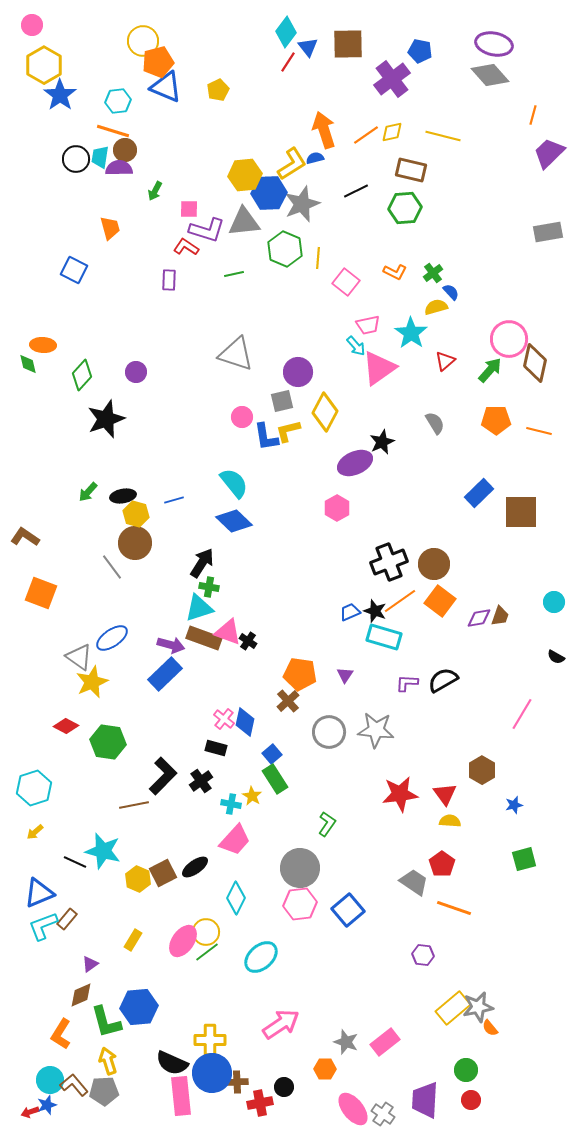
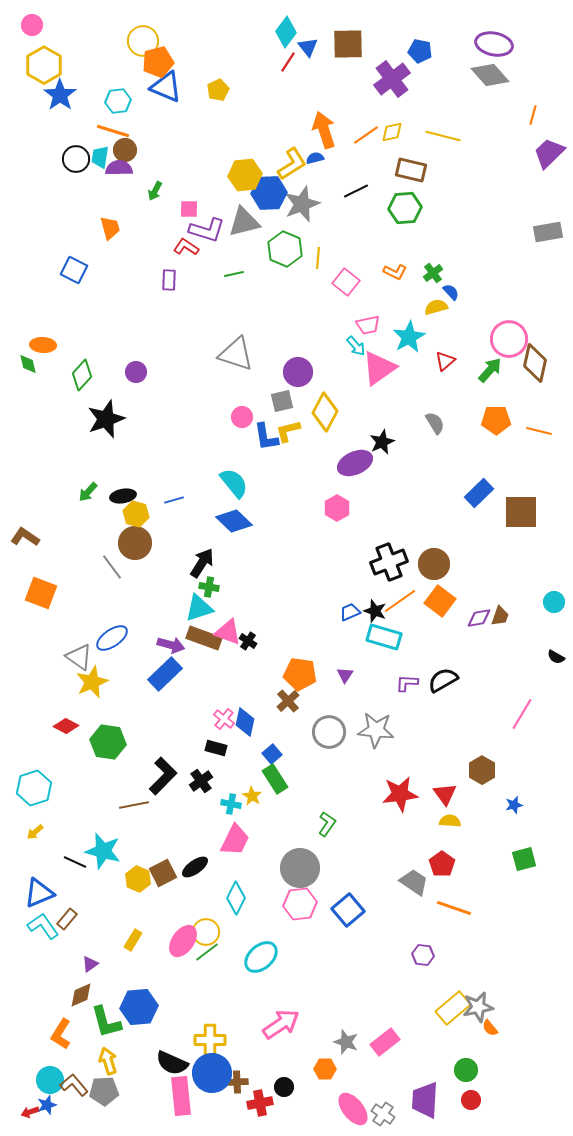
gray triangle at (244, 222): rotated 8 degrees counterclockwise
cyan star at (411, 333): moved 2 px left, 4 px down; rotated 8 degrees clockwise
pink trapezoid at (235, 840): rotated 16 degrees counterclockwise
cyan L-shape at (43, 926): rotated 76 degrees clockwise
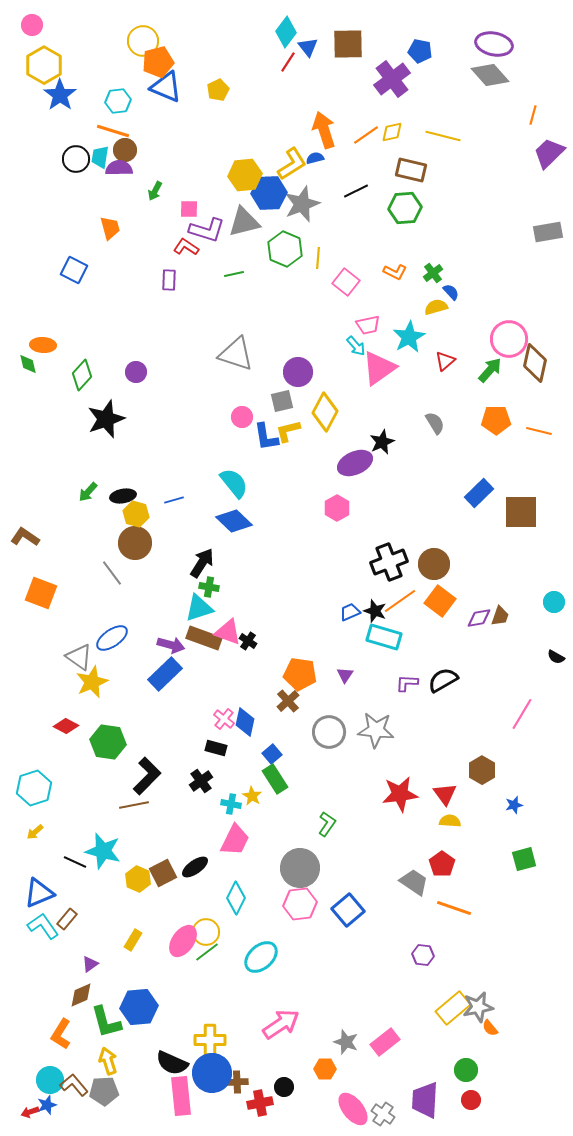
gray line at (112, 567): moved 6 px down
black L-shape at (163, 776): moved 16 px left
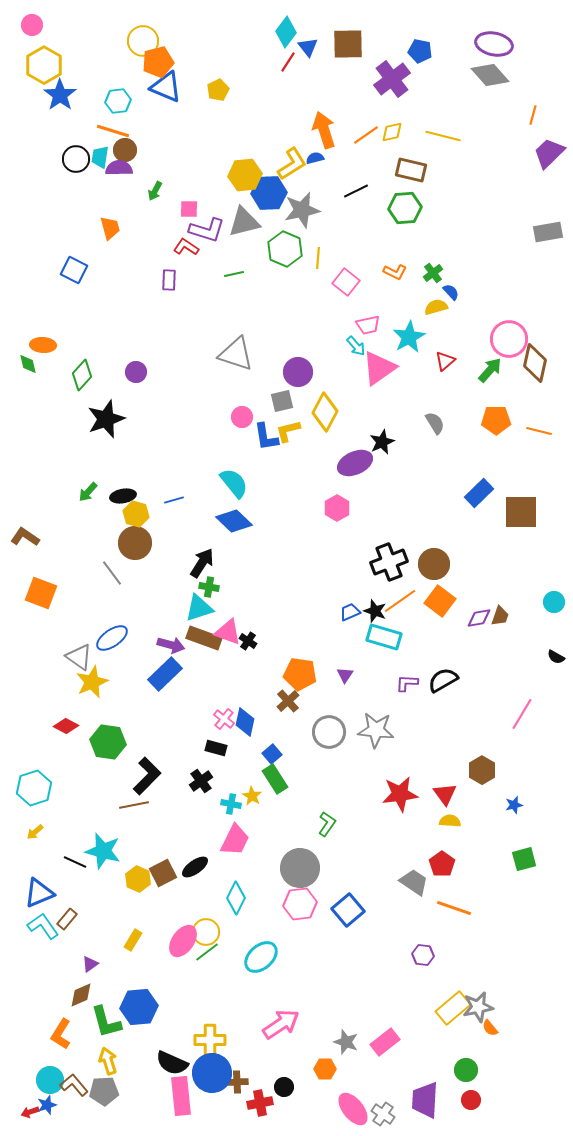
gray star at (302, 204): moved 6 px down; rotated 9 degrees clockwise
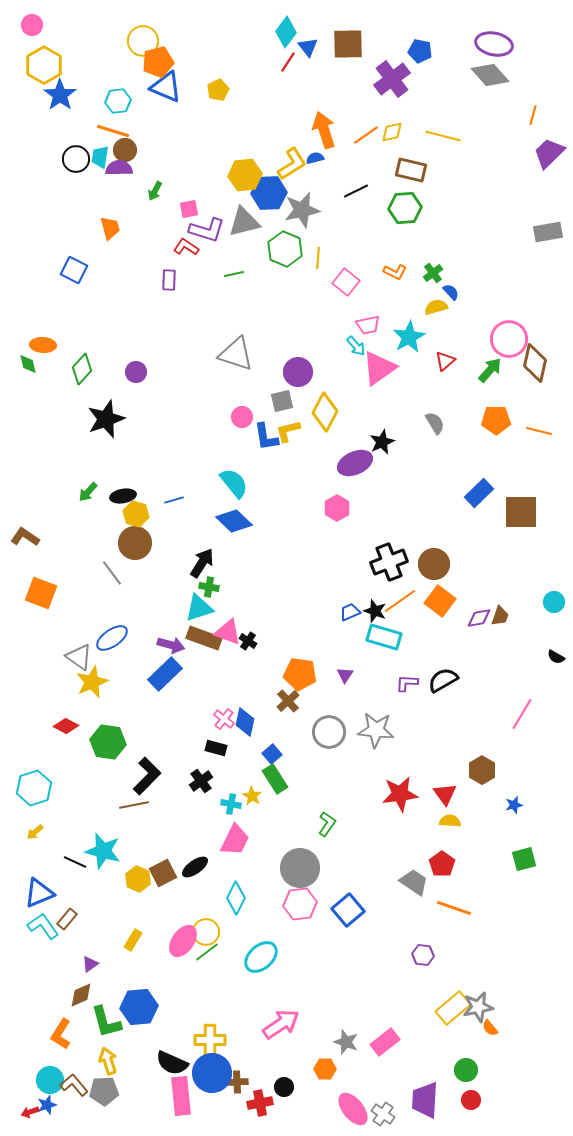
pink square at (189, 209): rotated 12 degrees counterclockwise
green diamond at (82, 375): moved 6 px up
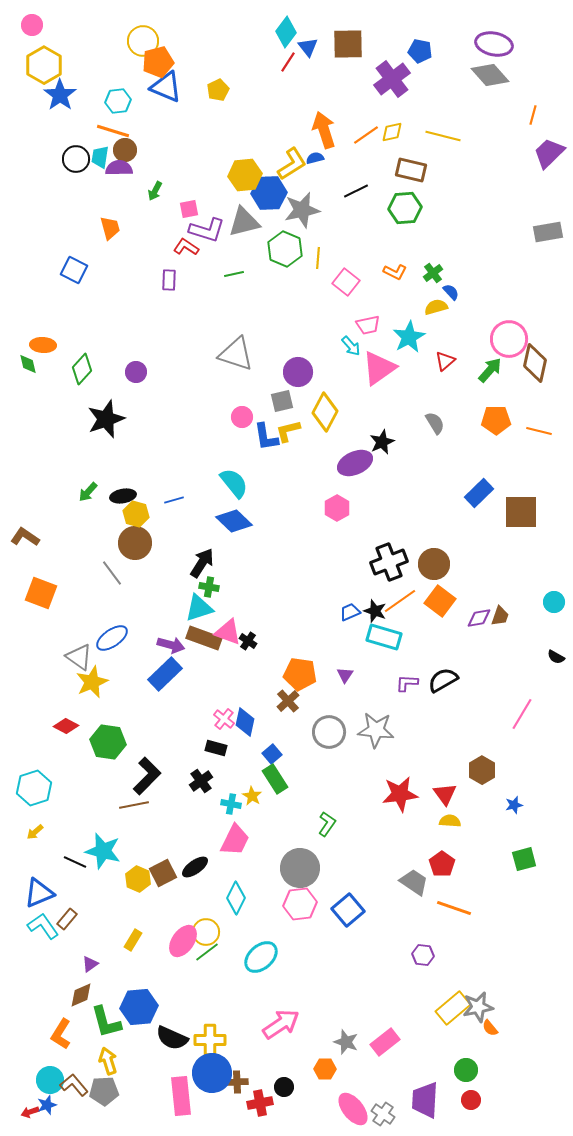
cyan arrow at (356, 346): moved 5 px left
black semicircle at (172, 1063): moved 25 px up
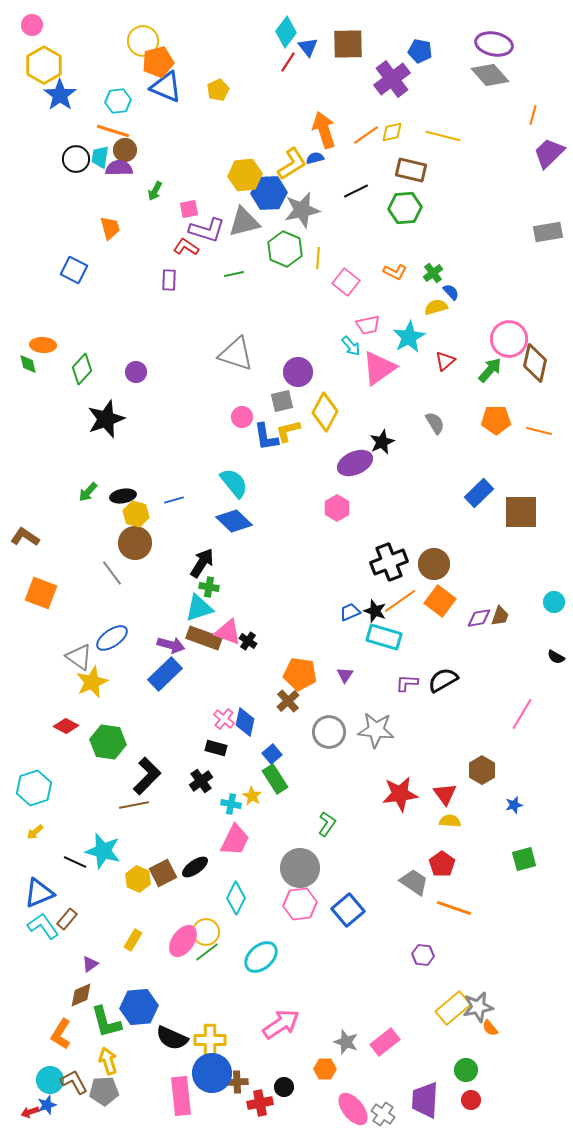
brown L-shape at (74, 1085): moved 3 px up; rotated 12 degrees clockwise
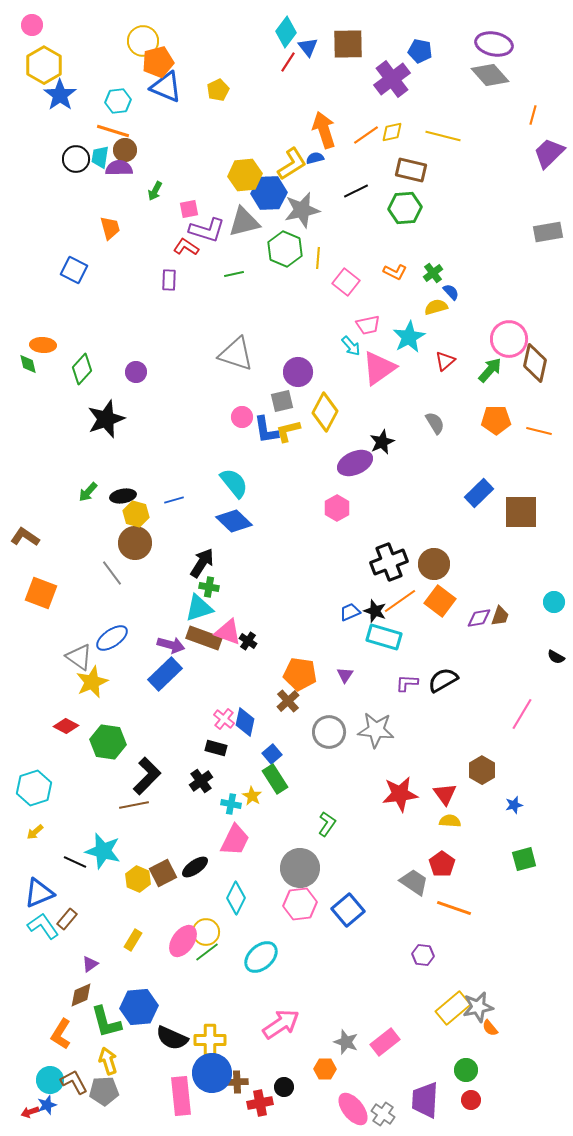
blue L-shape at (266, 437): moved 7 px up
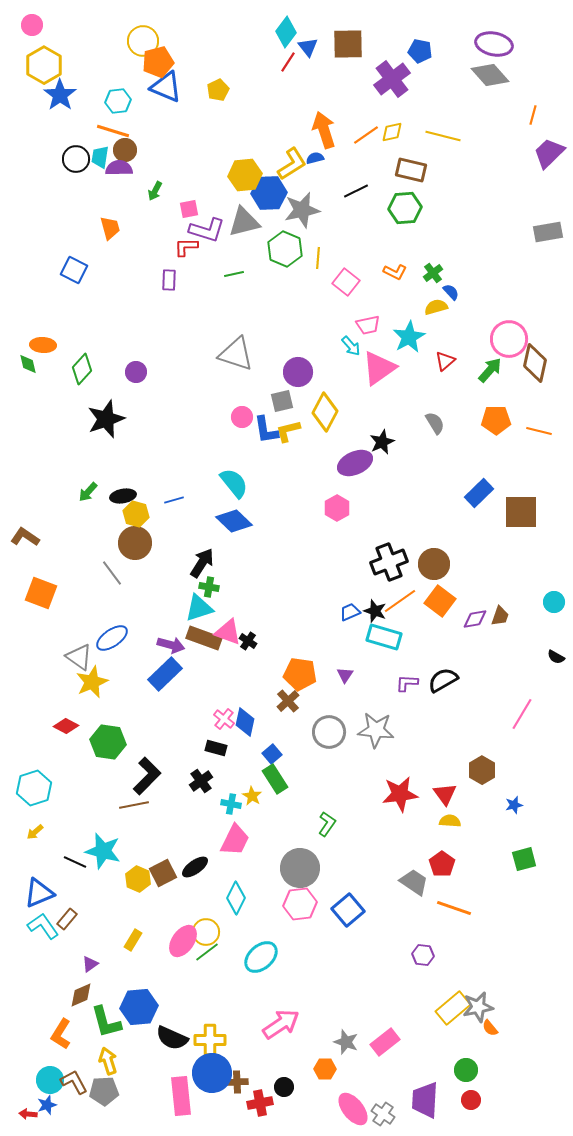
red L-shape at (186, 247): rotated 35 degrees counterclockwise
purple diamond at (479, 618): moved 4 px left, 1 px down
red arrow at (30, 1112): moved 2 px left, 2 px down; rotated 24 degrees clockwise
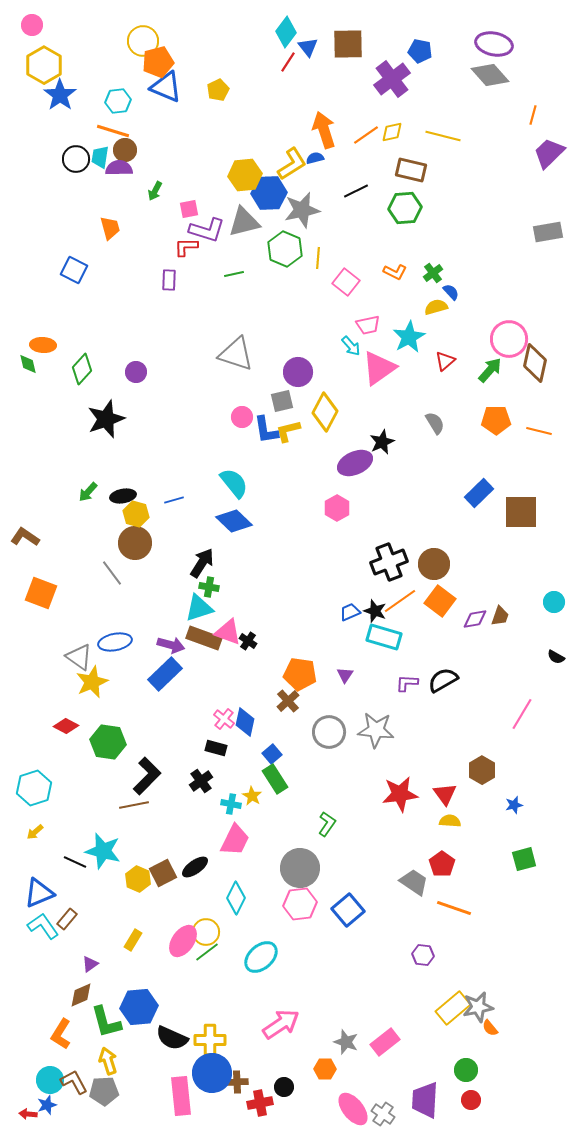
blue ellipse at (112, 638): moved 3 px right, 4 px down; rotated 24 degrees clockwise
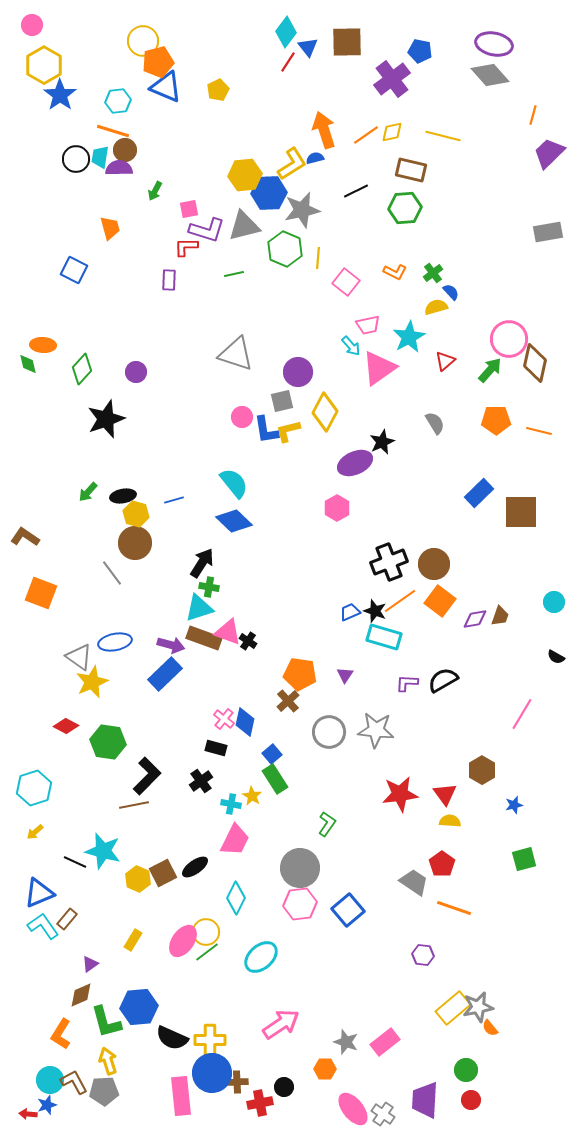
brown square at (348, 44): moved 1 px left, 2 px up
gray triangle at (244, 222): moved 4 px down
